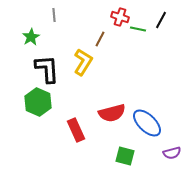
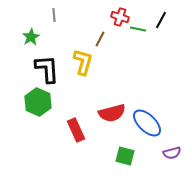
yellow L-shape: rotated 16 degrees counterclockwise
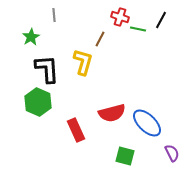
purple semicircle: rotated 102 degrees counterclockwise
